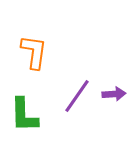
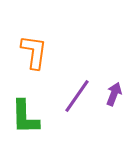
purple arrow: rotated 65 degrees counterclockwise
green L-shape: moved 1 px right, 2 px down
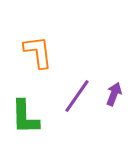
orange L-shape: moved 4 px right; rotated 15 degrees counterclockwise
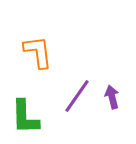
purple arrow: moved 2 px left, 3 px down; rotated 35 degrees counterclockwise
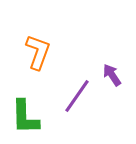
orange L-shape: rotated 27 degrees clockwise
purple arrow: moved 22 px up; rotated 20 degrees counterclockwise
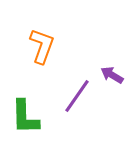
orange L-shape: moved 4 px right, 6 px up
purple arrow: rotated 25 degrees counterclockwise
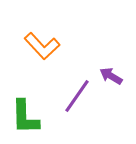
orange L-shape: rotated 117 degrees clockwise
purple arrow: moved 1 px left, 1 px down
